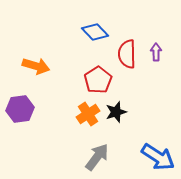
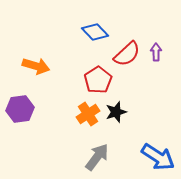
red semicircle: rotated 132 degrees counterclockwise
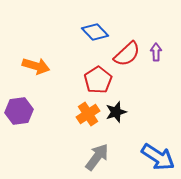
purple hexagon: moved 1 px left, 2 px down
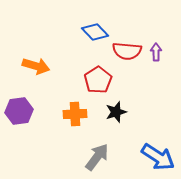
red semicircle: moved 3 px up; rotated 48 degrees clockwise
orange cross: moved 13 px left; rotated 30 degrees clockwise
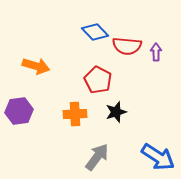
red semicircle: moved 5 px up
red pentagon: rotated 12 degrees counterclockwise
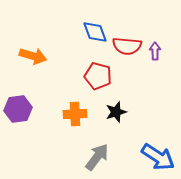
blue diamond: rotated 24 degrees clockwise
purple arrow: moved 1 px left, 1 px up
orange arrow: moved 3 px left, 10 px up
red pentagon: moved 4 px up; rotated 12 degrees counterclockwise
purple hexagon: moved 1 px left, 2 px up
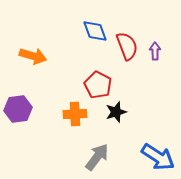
blue diamond: moved 1 px up
red semicircle: rotated 116 degrees counterclockwise
red pentagon: moved 9 px down; rotated 12 degrees clockwise
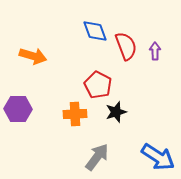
red semicircle: moved 1 px left
purple hexagon: rotated 8 degrees clockwise
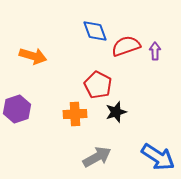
red semicircle: rotated 88 degrees counterclockwise
purple hexagon: moved 1 px left; rotated 20 degrees counterclockwise
gray arrow: rotated 24 degrees clockwise
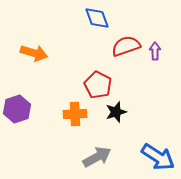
blue diamond: moved 2 px right, 13 px up
orange arrow: moved 1 px right, 3 px up
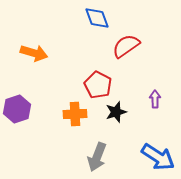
red semicircle: rotated 16 degrees counterclockwise
purple arrow: moved 48 px down
gray arrow: rotated 140 degrees clockwise
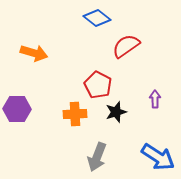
blue diamond: rotated 32 degrees counterclockwise
purple hexagon: rotated 20 degrees clockwise
